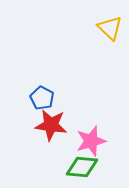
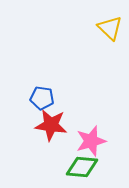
blue pentagon: rotated 20 degrees counterclockwise
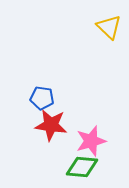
yellow triangle: moved 1 px left, 1 px up
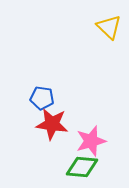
red star: moved 1 px right, 1 px up
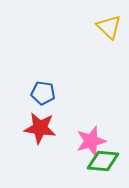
blue pentagon: moved 1 px right, 5 px up
red star: moved 12 px left, 4 px down
green diamond: moved 21 px right, 6 px up
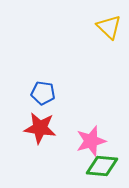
green diamond: moved 1 px left, 5 px down
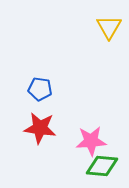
yellow triangle: rotated 16 degrees clockwise
blue pentagon: moved 3 px left, 4 px up
pink star: rotated 12 degrees clockwise
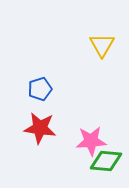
yellow triangle: moved 7 px left, 18 px down
blue pentagon: rotated 25 degrees counterclockwise
green diamond: moved 4 px right, 5 px up
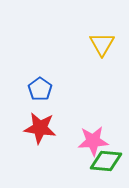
yellow triangle: moved 1 px up
blue pentagon: rotated 20 degrees counterclockwise
pink star: moved 2 px right
